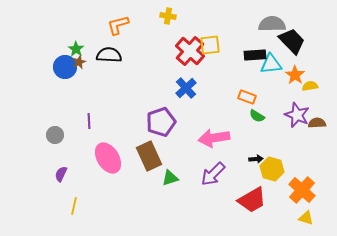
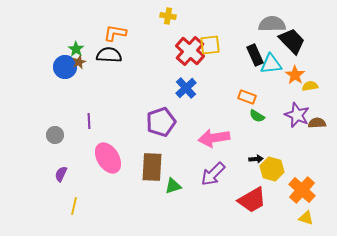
orange L-shape: moved 3 px left, 8 px down; rotated 25 degrees clockwise
black rectangle: rotated 70 degrees clockwise
brown rectangle: moved 3 px right, 11 px down; rotated 28 degrees clockwise
green triangle: moved 3 px right, 8 px down
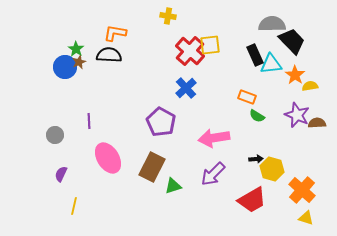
purple pentagon: rotated 24 degrees counterclockwise
brown rectangle: rotated 24 degrees clockwise
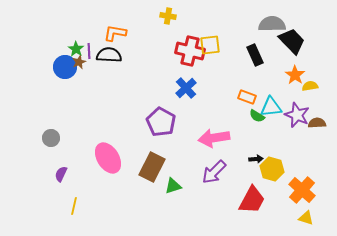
red cross: rotated 28 degrees counterclockwise
cyan triangle: moved 43 px down
purple line: moved 70 px up
gray circle: moved 4 px left, 3 px down
purple arrow: moved 1 px right, 2 px up
red trapezoid: rotated 32 degrees counterclockwise
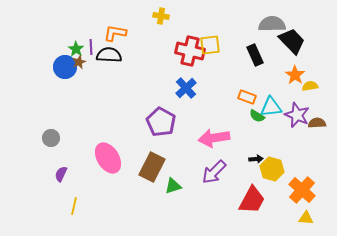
yellow cross: moved 7 px left
purple line: moved 2 px right, 4 px up
yellow triangle: rotated 14 degrees counterclockwise
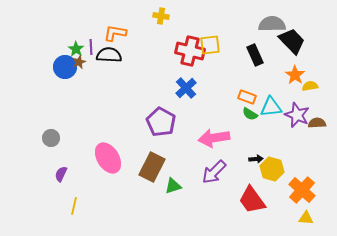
green semicircle: moved 7 px left, 2 px up
red trapezoid: rotated 116 degrees clockwise
